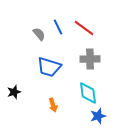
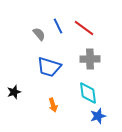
blue line: moved 1 px up
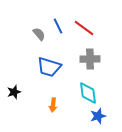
orange arrow: rotated 24 degrees clockwise
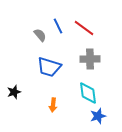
gray semicircle: moved 1 px right, 1 px down
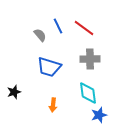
blue star: moved 1 px right, 1 px up
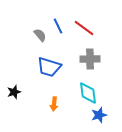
orange arrow: moved 1 px right, 1 px up
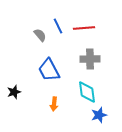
red line: rotated 40 degrees counterclockwise
blue trapezoid: moved 3 px down; rotated 45 degrees clockwise
cyan diamond: moved 1 px left, 1 px up
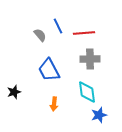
red line: moved 5 px down
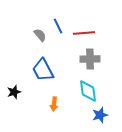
blue trapezoid: moved 6 px left
cyan diamond: moved 1 px right, 1 px up
blue star: moved 1 px right
